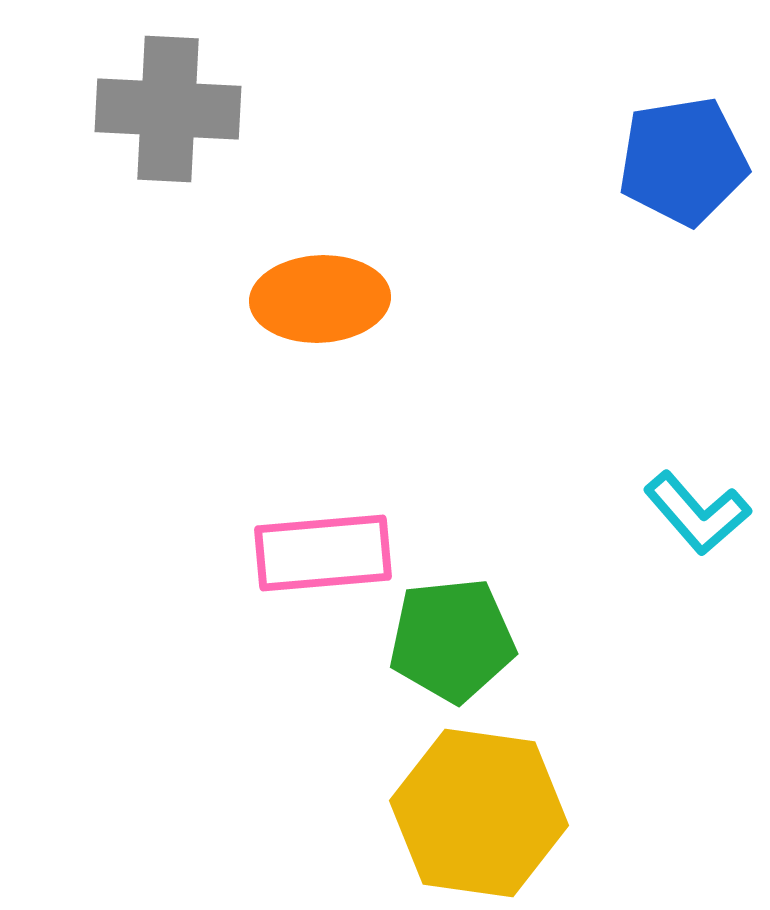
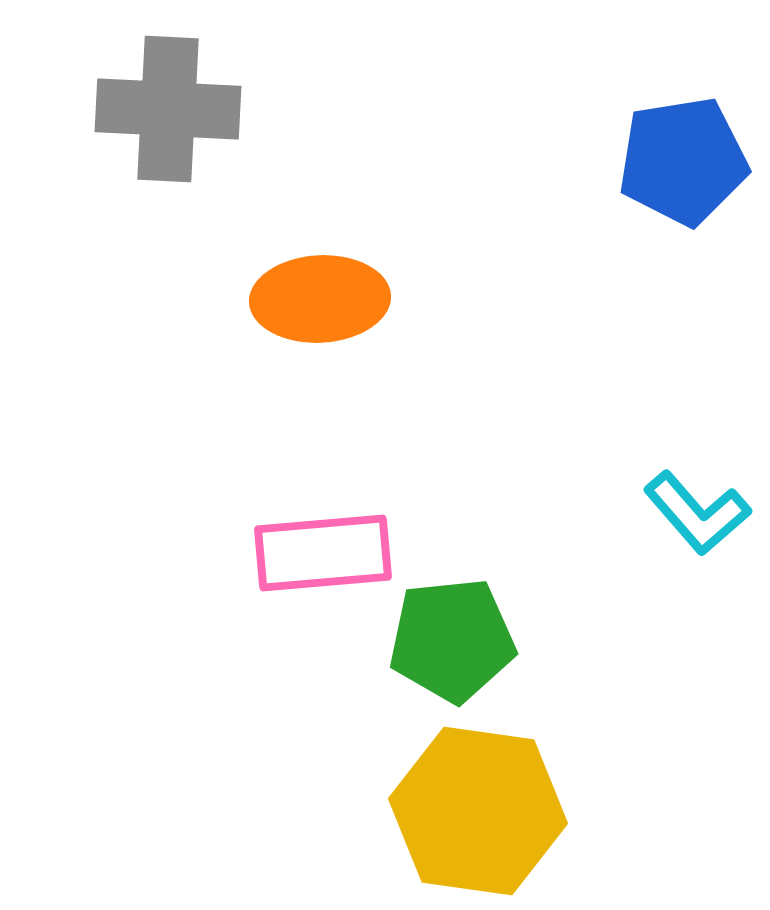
yellow hexagon: moved 1 px left, 2 px up
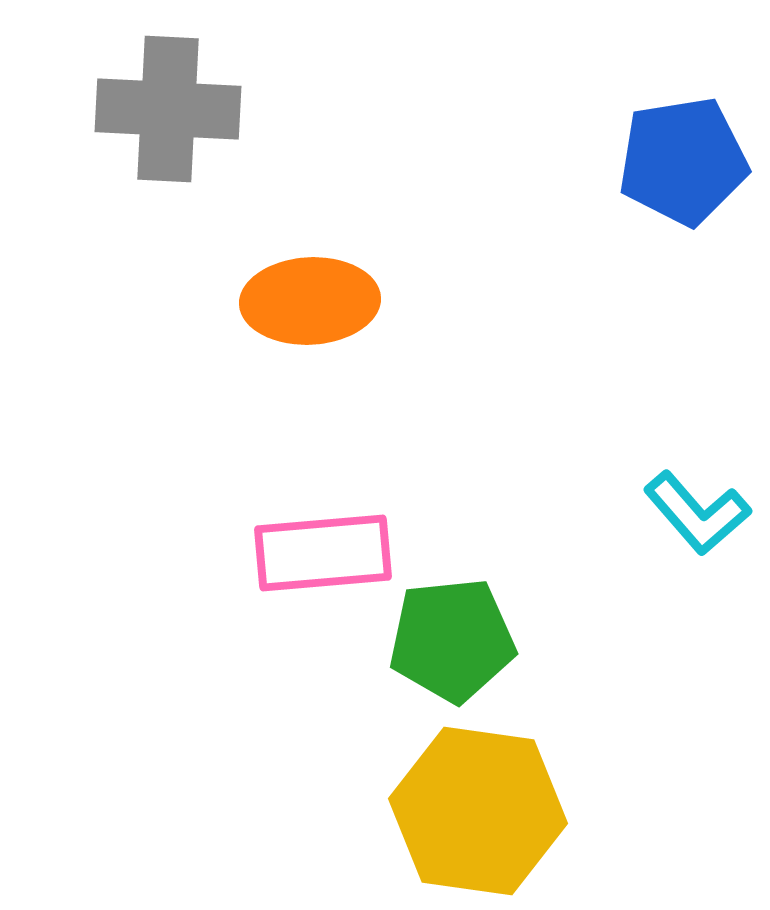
orange ellipse: moved 10 px left, 2 px down
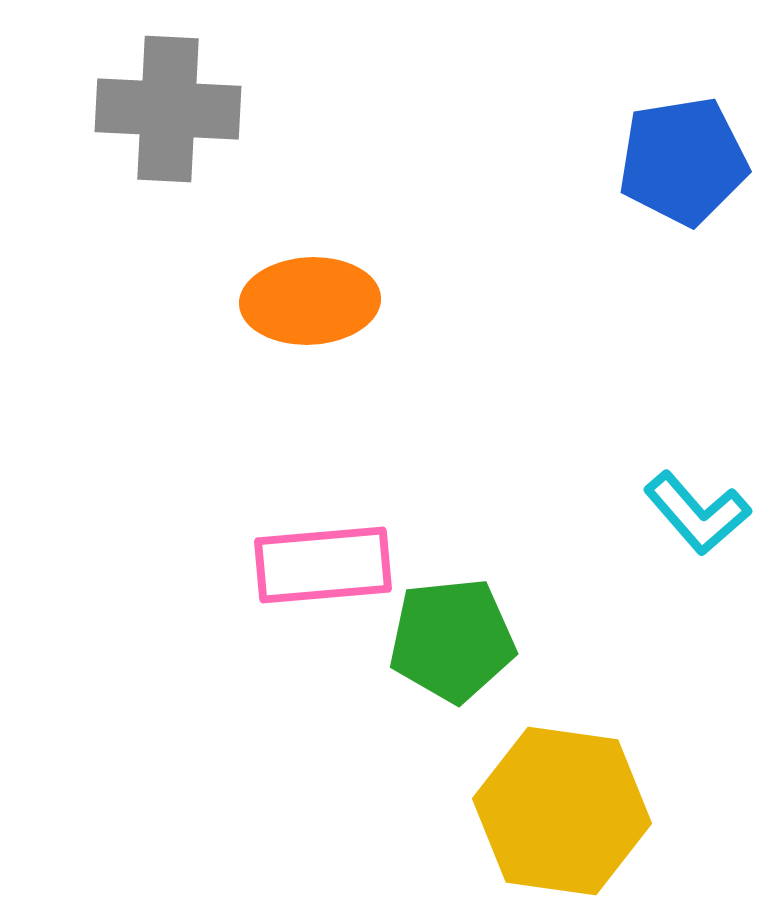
pink rectangle: moved 12 px down
yellow hexagon: moved 84 px right
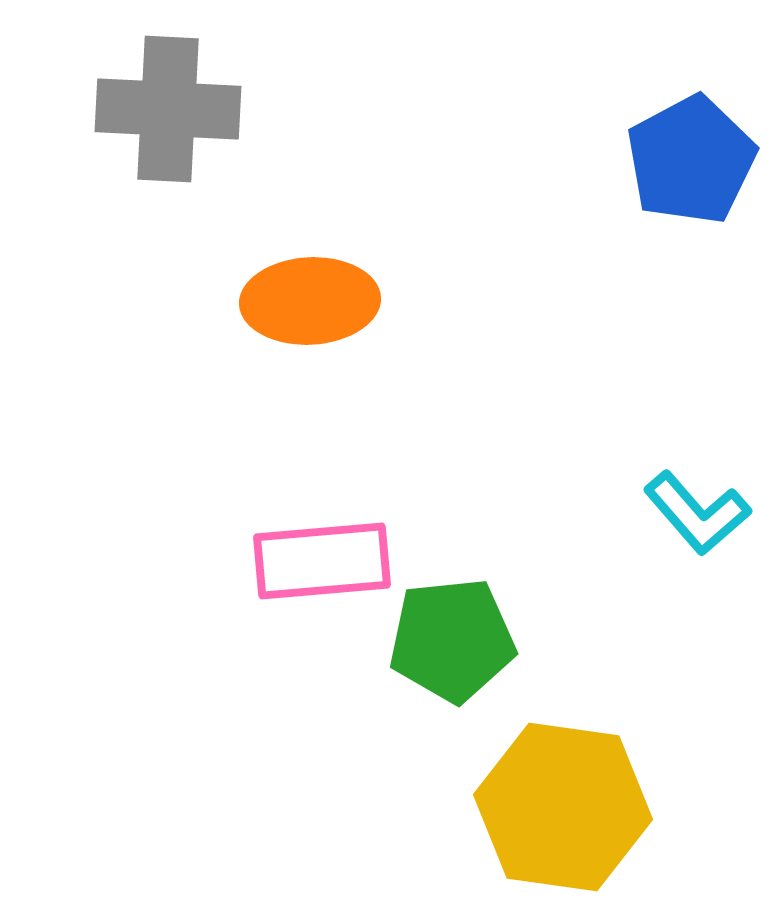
blue pentagon: moved 8 px right, 1 px up; rotated 19 degrees counterclockwise
pink rectangle: moved 1 px left, 4 px up
yellow hexagon: moved 1 px right, 4 px up
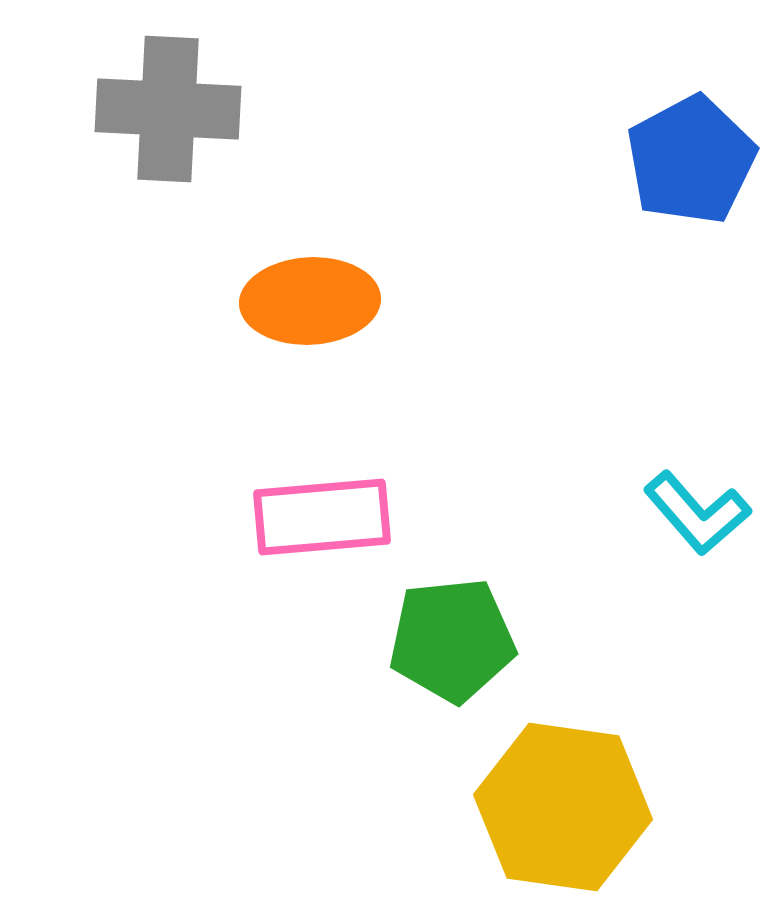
pink rectangle: moved 44 px up
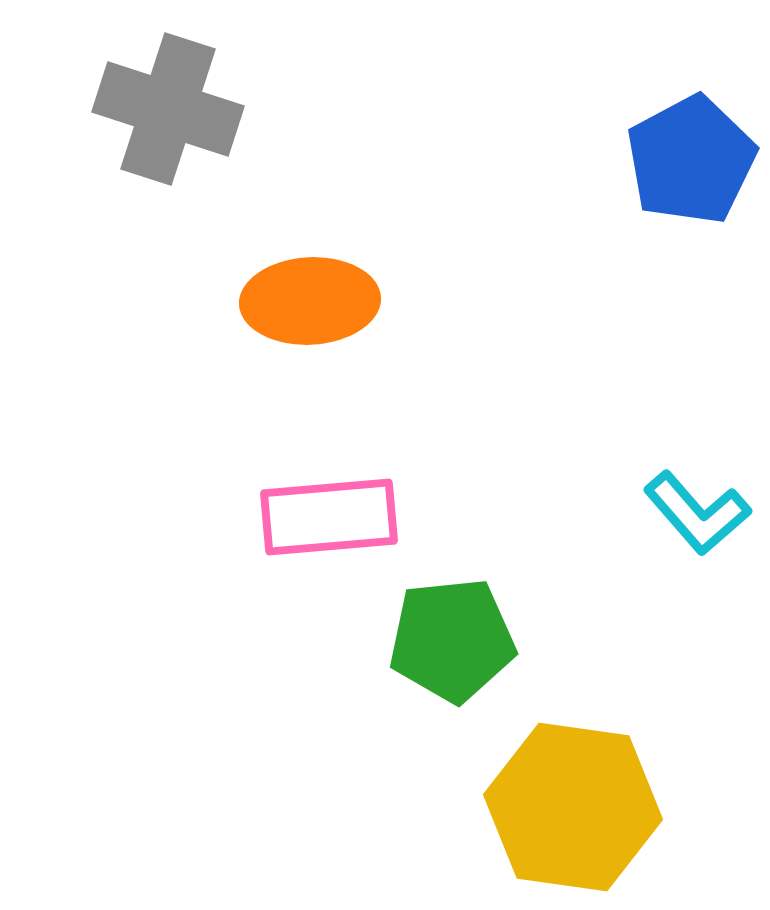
gray cross: rotated 15 degrees clockwise
pink rectangle: moved 7 px right
yellow hexagon: moved 10 px right
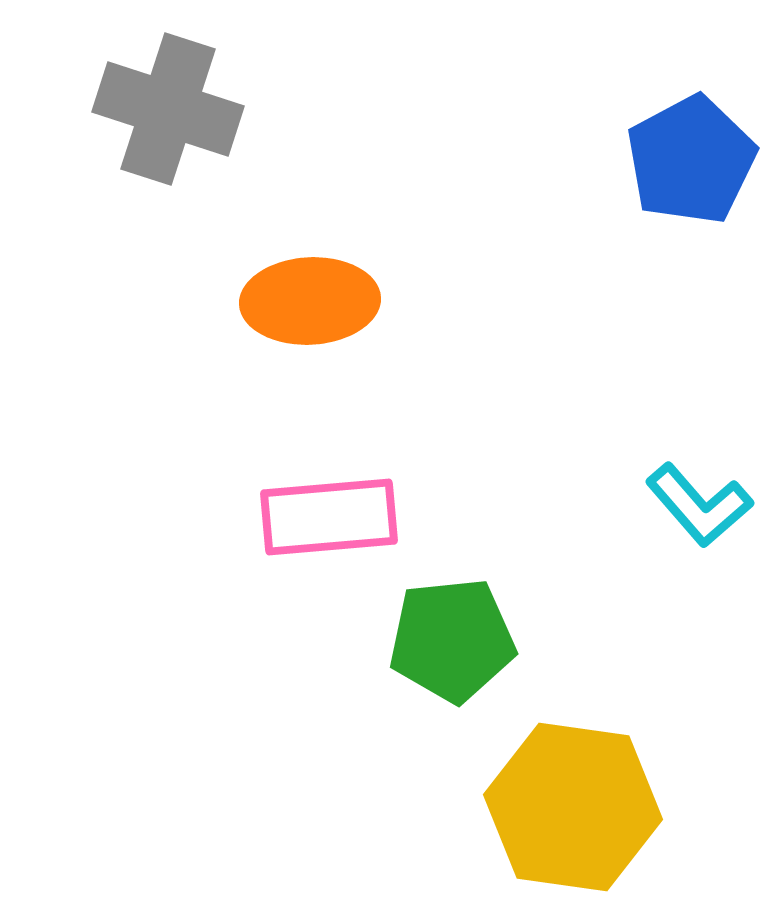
cyan L-shape: moved 2 px right, 8 px up
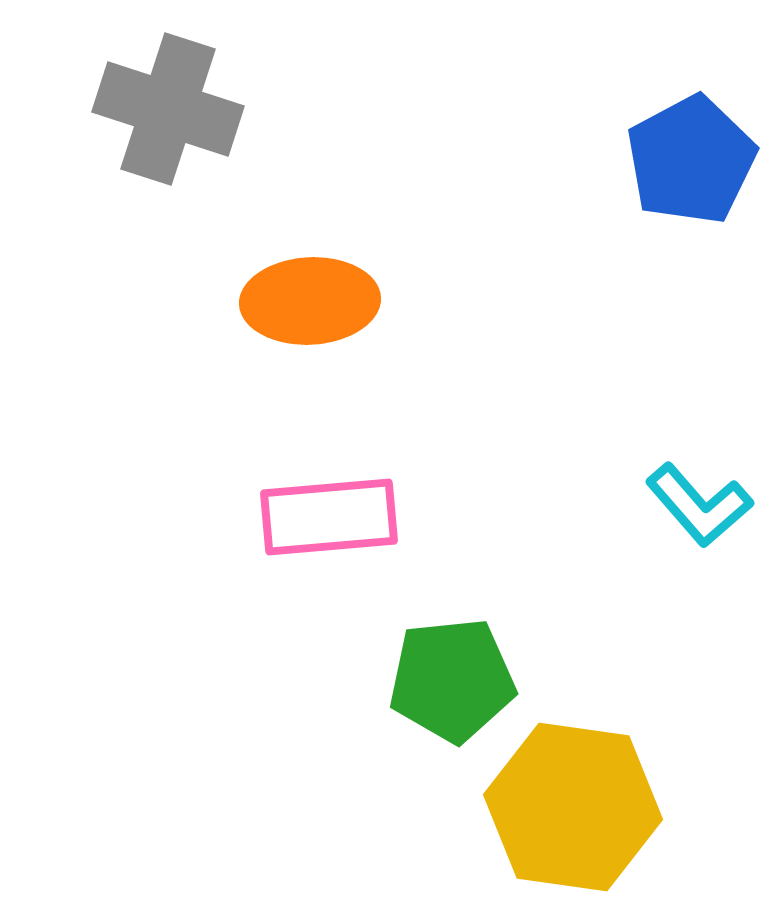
green pentagon: moved 40 px down
